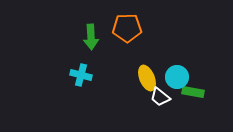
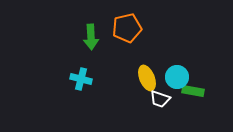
orange pentagon: rotated 12 degrees counterclockwise
cyan cross: moved 4 px down
green rectangle: moved 1 px up
white trapezoid: moved 2 px down; rotated 20 degrees counterclockwise
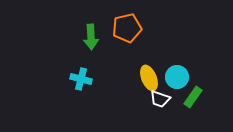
yellow ellipse: moved 2 px right
green rectangle: moved 6 px down; rotated 65 degrees counterclockwise
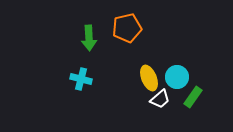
green arrow: moved 2 px left, 1 px down
white trapezoid: rotated 60 degrees counterclockwise
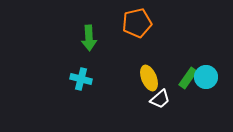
orange pentagon: moved 10 px right, 5 px up
cyan circle: moved 29 px right
green rectangle: moved 5 px left, 19 px up
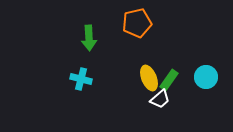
green rectangle: moved 19 px left, 2 px down
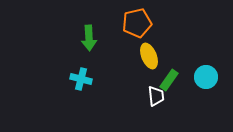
yellow ellipse: moved 22 px up
white trapezoid: moved 4 px left, 3 px up; rotated 55 degrees counterclockwise
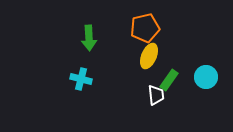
orange pentagon: moved 8 px right, 5 px down
yellow ellipse: rotated 45 degrees clockwise
white trapezoid: moved 1 px up
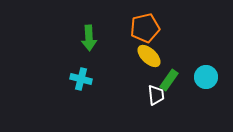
yellow ellipse: rotated 70 degrees counterclockwise
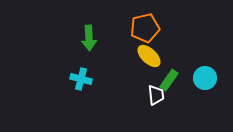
cyan circle: moved 1 px left, 1 px down
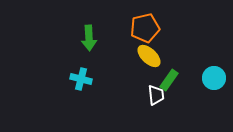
cyan circle: moved 9 px right
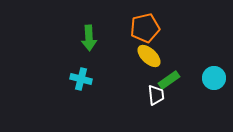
green rectangle: rotated 20 degrees clockwise
